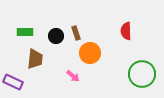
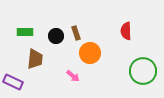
green circle: moved 1 px right, 3 px up
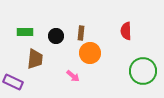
brown rectangle: moved 5 px right; rotated 24 degrees clockwise
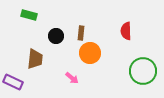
green rectangle: moved 4 px right, 17 px up; rotated 14 degrees clockwise
pink arrow: moved 1 px left, 2 px down
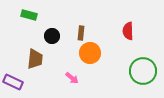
red semicircle: moved 2 px right
black circle: moved 4 px left
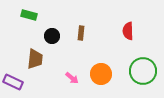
orange circle: moved 11 px right, 21 px down
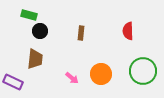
black circle: moved 12 px left, 5 px up
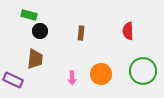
pink arrow: rotated 48 degrees clockwise
purple rectangle: moved 2 px up
